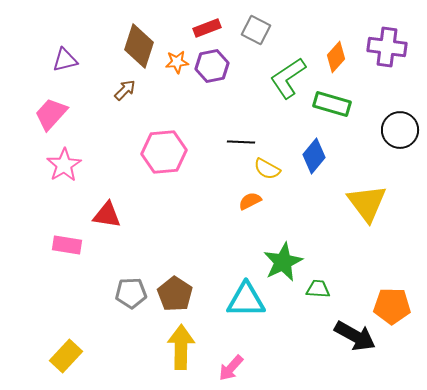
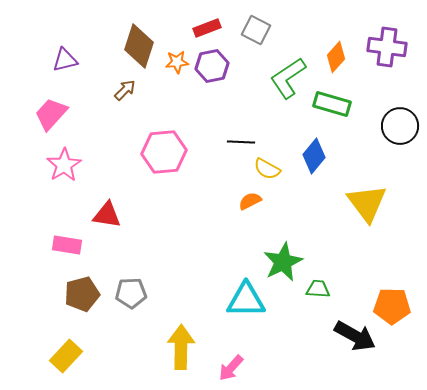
black circle: moved 4 px up
brown pentagon: moved 93 px left; rotated 24 degrees clockwise
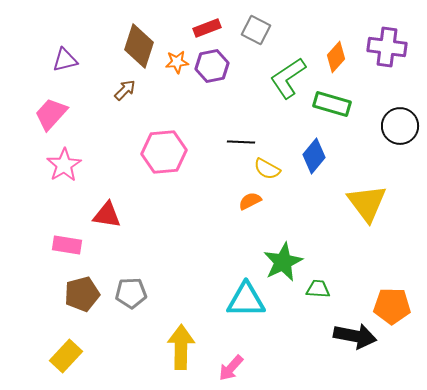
black arrow: rotated 18 degrees counterclockwise
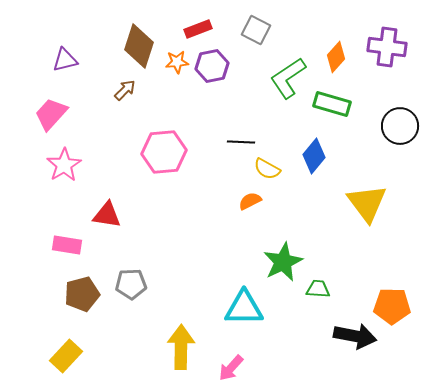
red rectangle: moved 9 px left, 1 px down
gray pentagon: moved 9 px up
cyan triangle: moved 2 px left, 8 px down
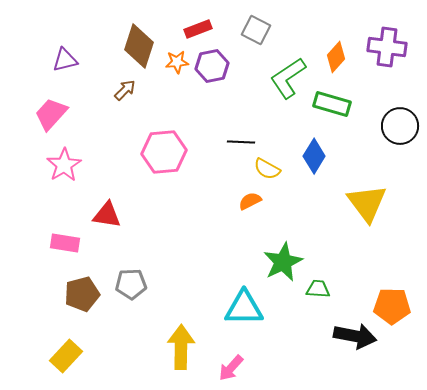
blue diamond: rotated 8 degrees counterclockwise
pink rectangle: moved 2 px left, 2 px up
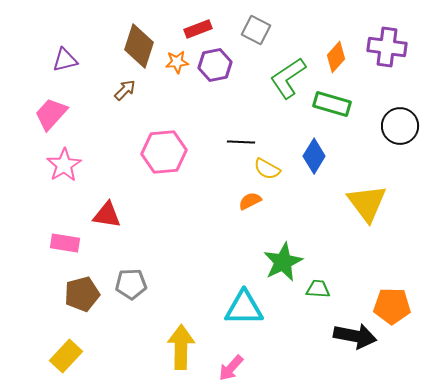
purple hexagon: moved 3 px right, 1 px up
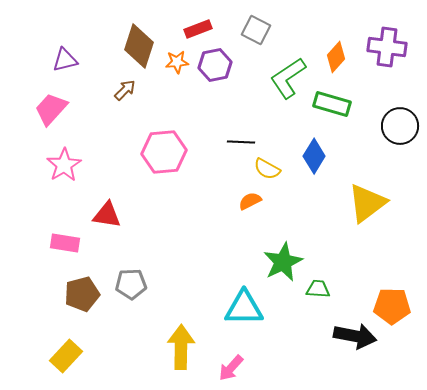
pink trapezoid: moved 5 px up
yellow triangle: rotated 30 degrees clockwise
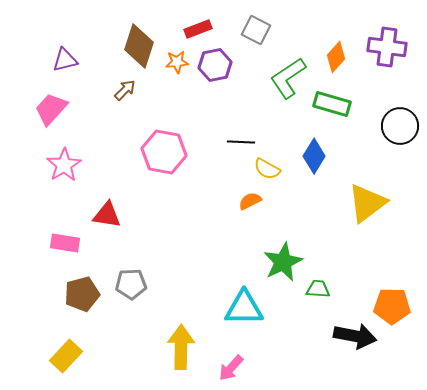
pink hexagon: rotated 15 degrees clockwise
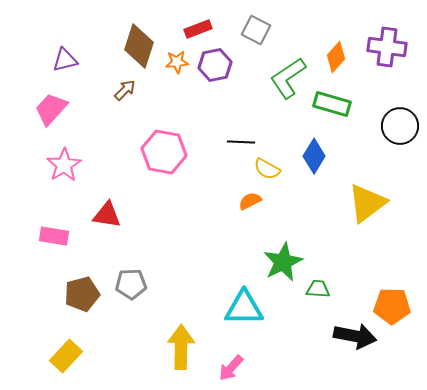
pink rectangle: moved 11 px left, 7 px up
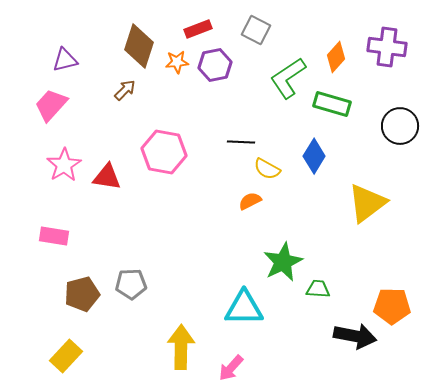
pink trapezoid: moved 4 px up
red triangle: moved 38 px up
